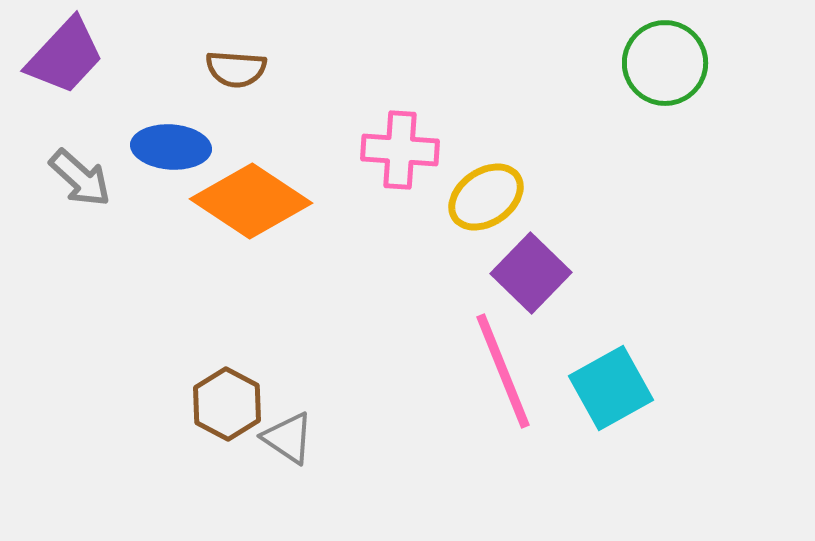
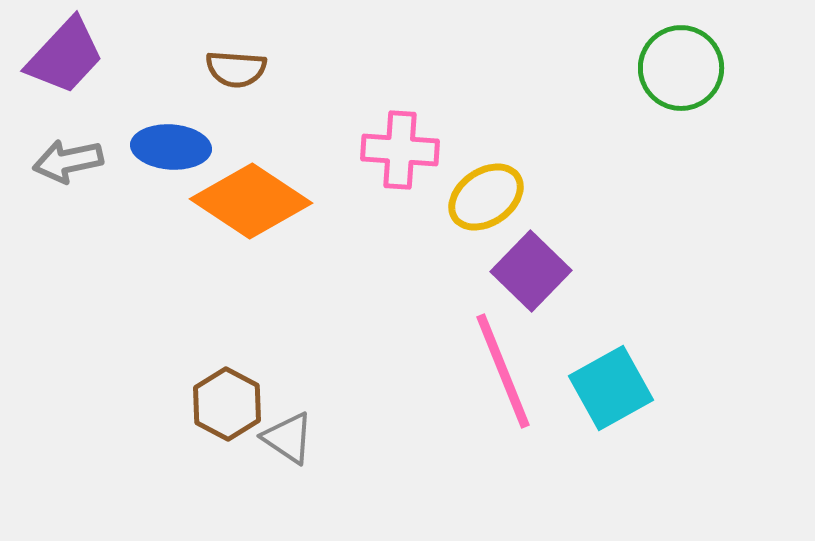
green circle: moved 16 px right, 5 px down
gray arrow: moved 12 px left, 17 px up; rotated 126 degrees clockwise
purple square: moved 2 px up
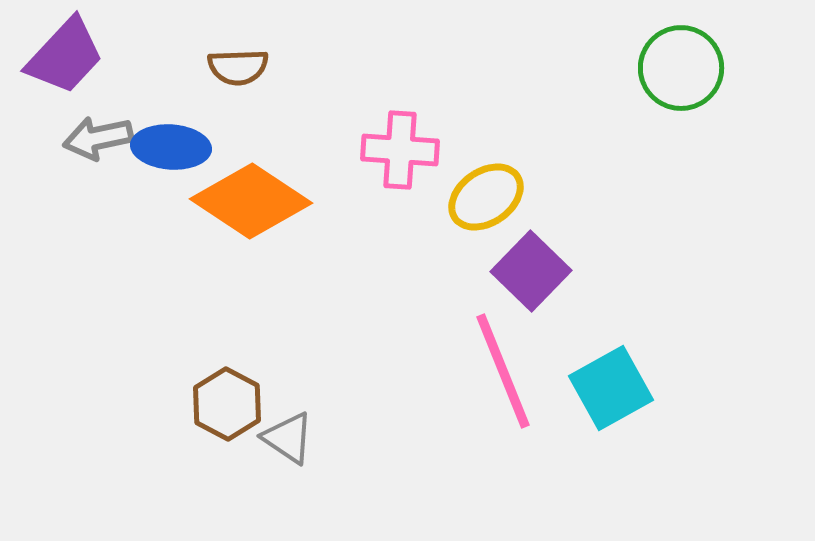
brown semicircle: moved 2 px right, 2 px up; rotated 6 degrees counterclockwise
gray arrow: moved 30 px right, 23 px up
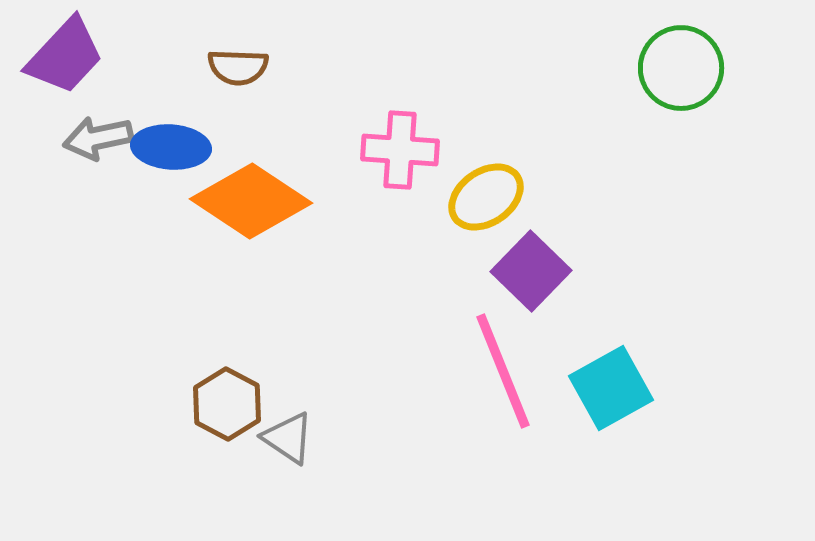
brown semicircle: rotated 4 degrees clockwise
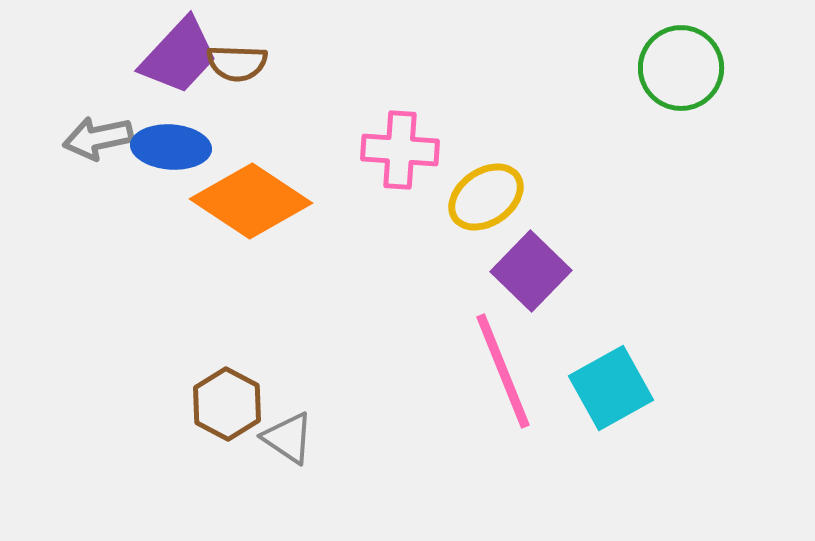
purple trapezoid: moved 114 px right
brown semicircle: moved 1 px left, 4 px up
